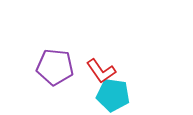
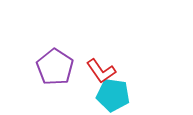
purple pentagon: rotated 27 degrees clockwise
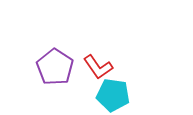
red L-shape: moved 3 px left, 4 px up
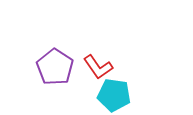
cyan pentagon: moved 1 px right
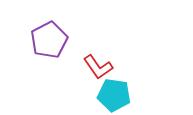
purple pentagon: moved 6 px left, 27 px up; rotated 12 degrees clockwise
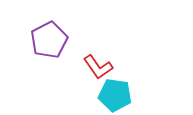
cyan pentagon: moved 1 px right
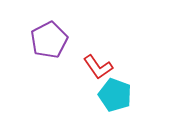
cyan pentagon: rotated 12 degrees clockwise
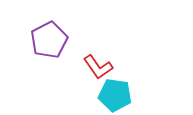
cyan pentagon: rotated 12 degrees counterclockwise
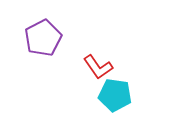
purple pentagon: moved 6 px left, 2 px up
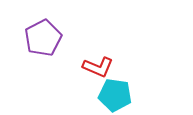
red L-shape: rotated 32 degrees counterclockwise
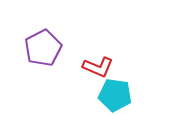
purple pentagon: moved 10 px down
